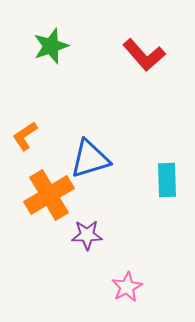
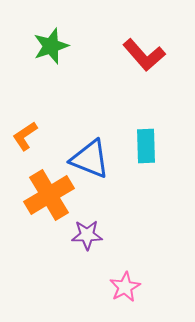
blue triangle: rotated 39 degrees clockwise
cyan rectangle: moved 21 px left, 34 px up
pink star: moved 2 px left
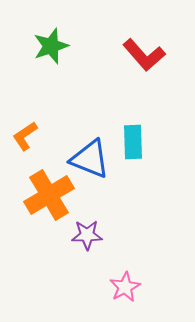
cyan rectangle: moved 13 px left, 4 px up
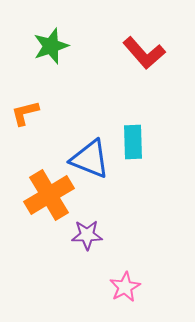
red L-shape: moved 2 px up
orange L-shape: moved 23 px up; rotated 20 degrees clockwise
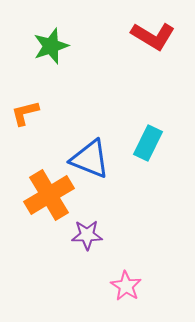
red L-shape: moved 9 px right, 17 px up; rotated 18 degrees counterclockwise
cyan rectangle: moved 15 px right, 1 px down; rotated 28 degrees clockwise
pink star: moved 1 px right, 1 px up; rotated 12 degrees counterclockwise
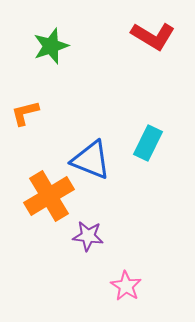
blue triangle: moved 1 px right, 1 px down
orange cross: moved 1 px down
purple star: moved 1 px right, 1 px down; rotated 8 degrees clockwise
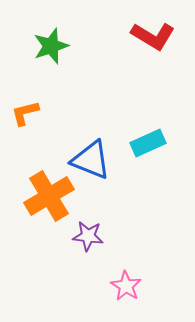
cyan rectangle: rotated 40 degrees clockwise
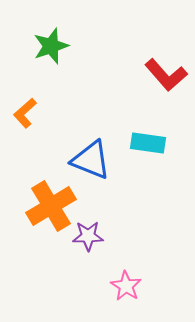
red L-shape: moved 13 px right, 39 px down; rotated 18 degrees clockwise
orange L-shape: rotated 28 degrees counterclockwise
cyan rectangle: rotated 32 degrees clockwise
orange cross: moved 2 px right, 10 px down
purple star: rotated 8 degrees counterclockwise
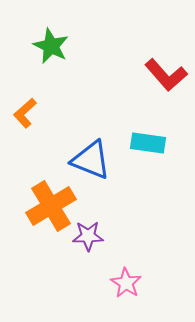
green star: rotated 27 degrees counterclockwise
pink star: moved 3 px up
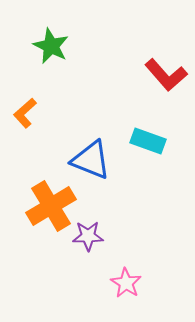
cyan rectangle: moved 2 px up; rotated 12 degrees clockwise
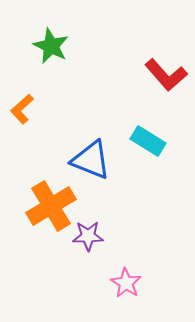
orange L-shape: moved 3 px left, 4 px up
cyan rectangle: rotated 12 degrees clockwise
